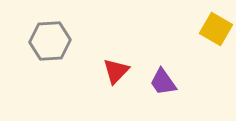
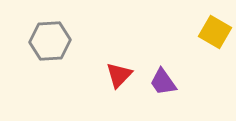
yellow square: moved 1 px left, 3 px down
red triangle: moved 3 px right, 4 px down
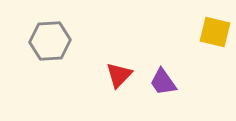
yellow square: rotated 16 degrees counterclockwise
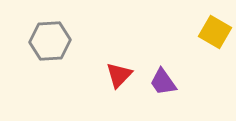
yellow square: rotated 16 degrees clockwise
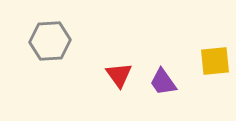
yellow square: moved 29 px down; rotated 36 degrees counterclockwise
red triangle: rotated 20 degrees counterclockwise
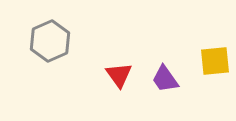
gray hexagon: rotated 21 degrees counterclockwise
purple trapezoid: moved 2 px right, 3 px up
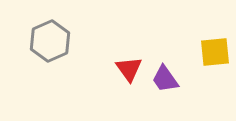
yellow square: moved 9 px up
red triangle: moved 10 px right, 6 px up
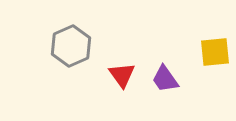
gray hexagon: moved 21 px right, 5 px down
red triangle: moved 7 px left, 6 px down
